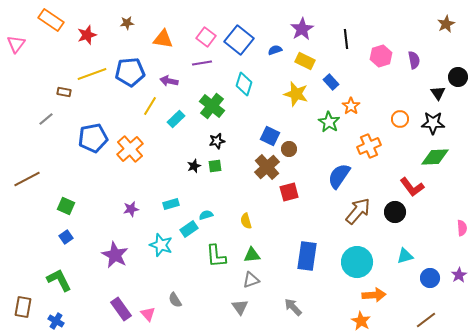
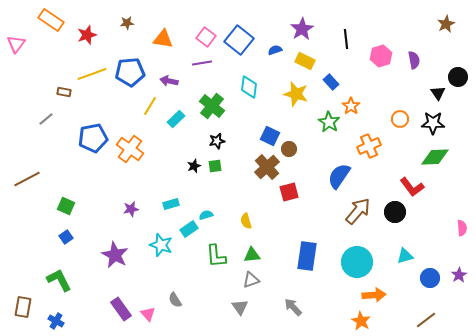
cyan diamond at (244, 84): moved 5 px right, 3 px down; rotated 10 degrees counterclockwise
orange cross at (130, 149): rotated 12 degrees counterclockwise
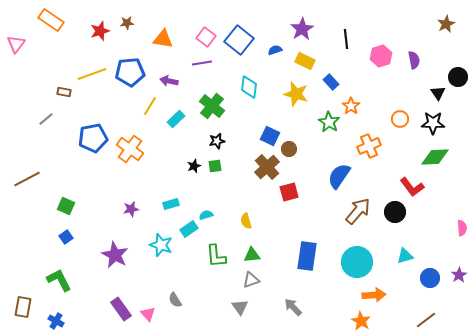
red star at (87, 35): moved 13 px right, 4 px up
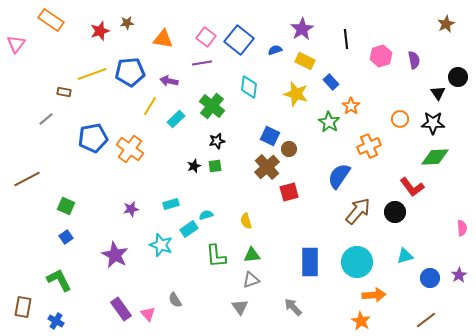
blue rectangle at (307, 256): moved 3 px right, 6 px down; rotated 8 degrees counterclockwise
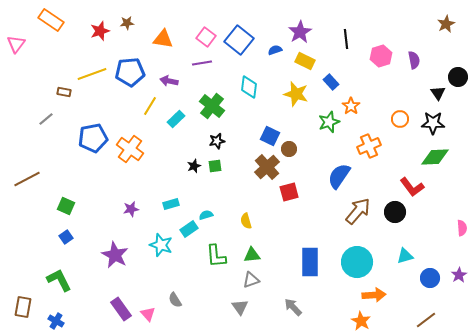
purple star at (302, 29): moved 2 px left, 3 px down
green star at (329, 122): rotated 20 degrees clockwise
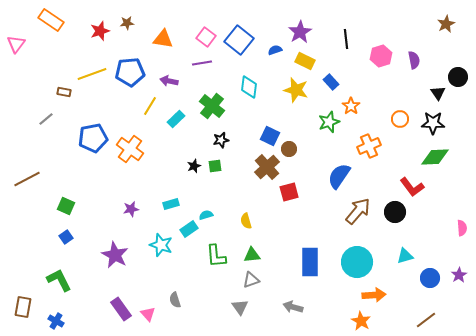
yellow star at (296, 94): moved 4 px up
black star at (217, 141): moved 4 px right, 1 px up
gray semicircle at (175, 300): rotated 14 degrees clockwise
gray arrow at (293, 307): rotated 30 degrees counterclockwise
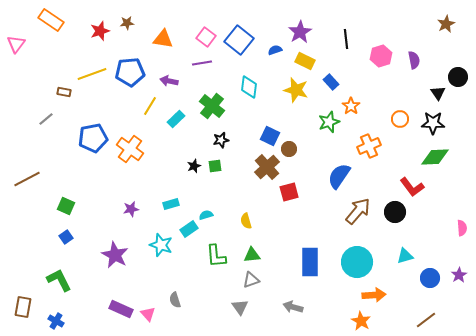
purple rectangle at (121, 309): rotated 30 degrees counterclockwise
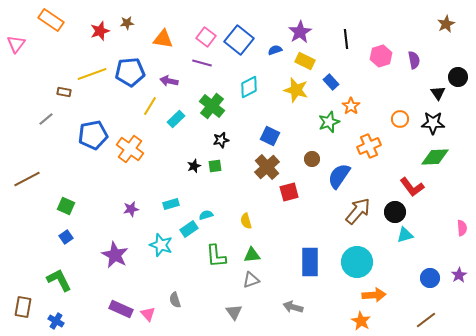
purple line at (202, 63): rotated 24 degrees clockwise
cyan diamond at (249, 87): rotated 55 degrees clockwise
blue pentagon at (93, 138): moved 3 px up
brown circle at (289, 149): moved 23 px right, 10 px down
cyan triangle at (405, 256): moved 21 px up
gray triangle at (240, 307): moved 6 px left, 5 px down
